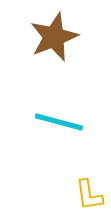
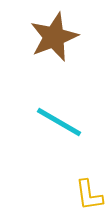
cyan line: rotated 15 degrees clockwise
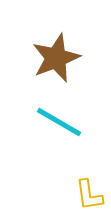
brown star: moved 2 px right, 21 px down
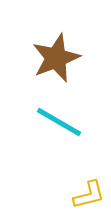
yellow L-shape: rotated 96 degrees counterclockwise
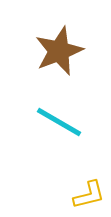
brown star: moved 3 px right, 7 px up
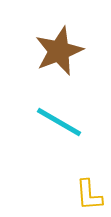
yellow L-shape: rotated 100 degrees clockwise
